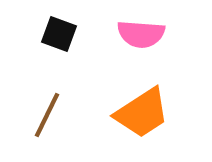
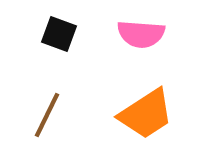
orange trapezoid: moved 4 px right, 1 px down
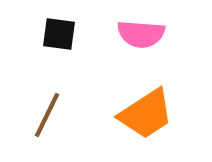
black square: rotated 12 degrees counterclockwise
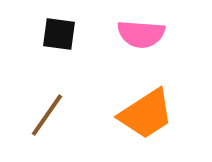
brown line: rotated 9 degrees clockwise
